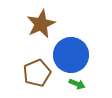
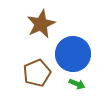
blue circle: moved 2 px right, 1 px up
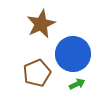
green arrow: rotated 49 degrees counterclockwise
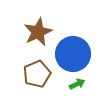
brown star: moved 3 px left, 8 px down
brown pentagon: moved 1 px down
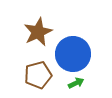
brown pentagon: moved 1 px right, 1 px down; rotated 8 degrees clockwise
green arrow: moved 1 px left, 1 px up
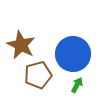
brown star: moved 17 px left, 13 px down; rotated 20 degrees counterclockwise
green arrow: moved 1 px right, 2 px down; rotated 35 degrees counterclockwise
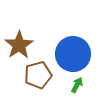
brown star: moved 2 px left; rotated 12 degrees clockwise
